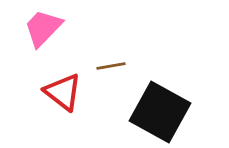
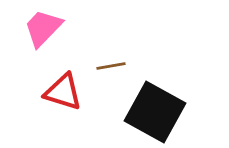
red triangle: rotated 21 degrees counterclockwise
black square: moved 5 px left
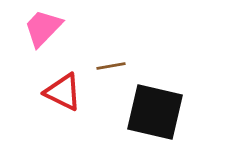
red triangle: rotated 9 degrees clockwise
black square: rotated 16 degrees counterclockwise
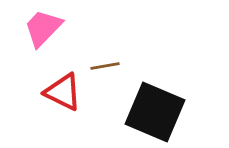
brown line: moved 6 px left
black square: rotated 10 degrees clockwise
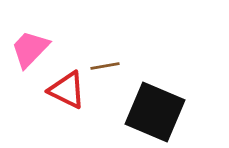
pink trapezoid: moved 13 px left, 21 px down
red triangle: moved 4 px right, 2 px up
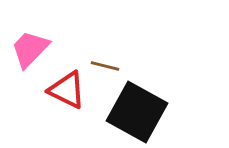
brown line: rotated 24 degrees clockwise
black square: moved 18 px left; rotated 6 degrees clockwise
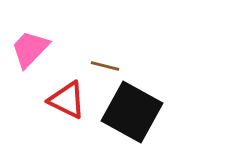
red triangle: moved 10 px down
black square: moved 5 px left
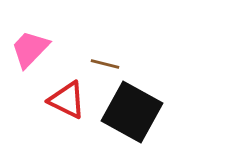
brown line: moved 2 px up
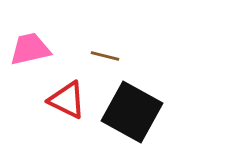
pink trapezoid: rotated 33 degrees clockwise
brown line: moved 8 px up
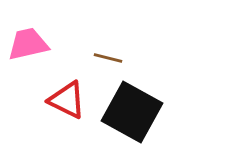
pink trapezoid: moved 2 px left, 5 px up
brown line: moved 3 px right, 2 px down
